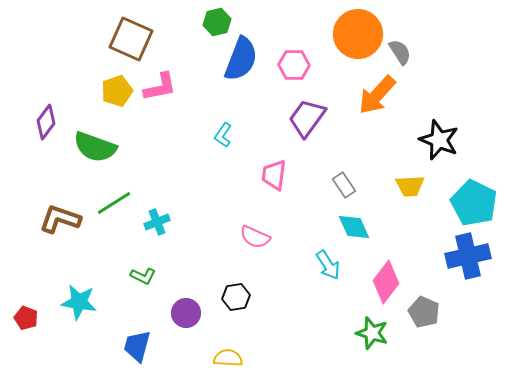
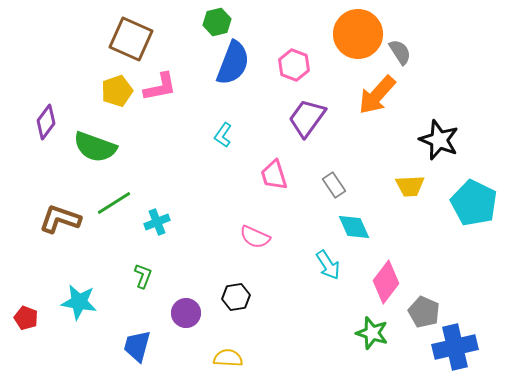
blue semicircle: moved 8 px left, 4 px down
pink hexagon: rotated 20 degrees clockwise
pink trapezoid: rotated 24 degrees counterclockwise
gray rectangle: moved 10 px left
blue cross: moved 13 px left, 91 px down
green L-shape: rotated 95 degrees counterclockwise
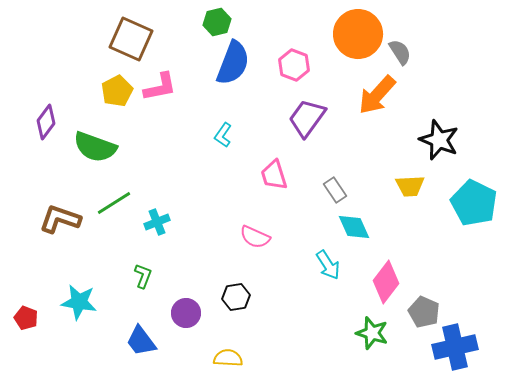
yellow pentagon: rotated 8 degrees counterclockwise
gray rectangle: moved 1 px right, 5 px down
blue trapezoid: moved 4 px right, 5 px up; rotated 52 degrees counterclockwise
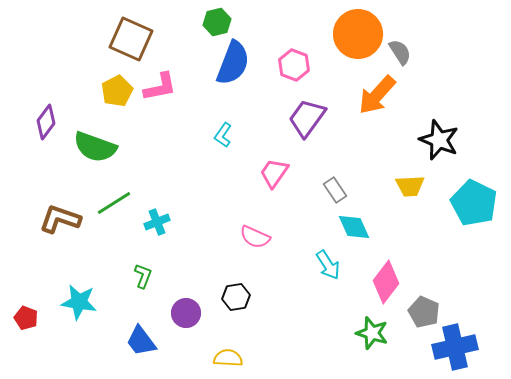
pink trapezoid: moved 2 px up; rotated 52 degrees clockwise
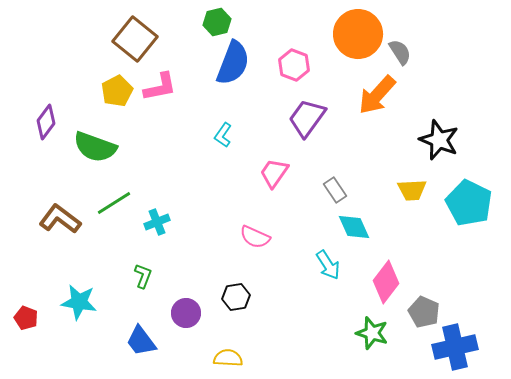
brown square: moved 4 px right; rotated 15 degrees clockwise
yellow trapezoid: moved 2 px right, 4 px down
cyan pentagon: moved 5 px left
brown L-shape: rotated 18 degrees clockwise
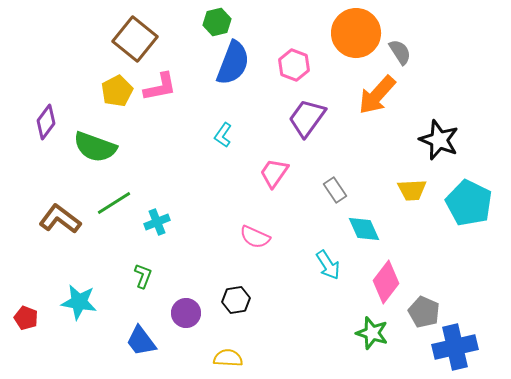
orange circle: moved 2 px left, 1 px up
cyan diamond: moved 10 px right, 2 px down
black hexagon: moved 3 px down
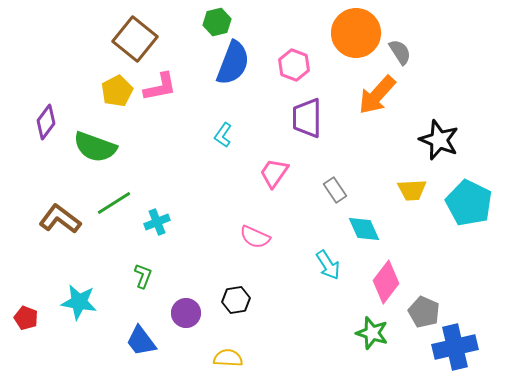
purple trapezoid: rotated 36 degrees counterclockwise
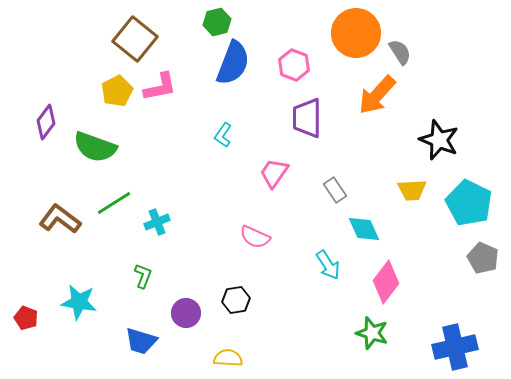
gray pentagon: moved 59 px right, 54 px up
blue trapezoid: rotated 36 degrees counterclockwise
